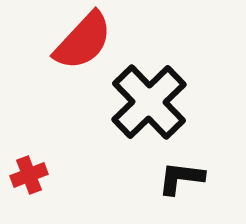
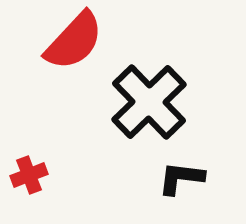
red semicircle: moved 9 px left
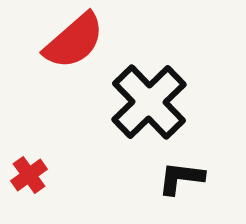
red semicircle: rotated 6 degrees clockwise
red cross: rotated 15 degrees counterclockwise
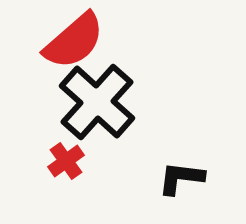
black cross: moved 52 px left; rotated 4 degrees counterclockwise
red cross: moved 37 px right, 14 px up
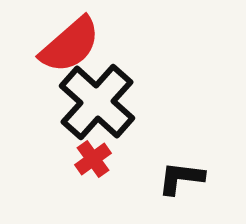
red semicircle: moved 4 px left, 4 px down
red cross: moved 27 px right, 2 px up
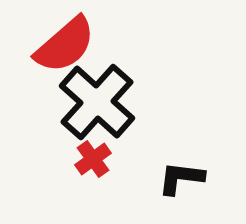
red semicircle: moved 5 px left
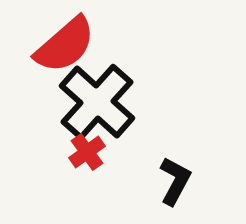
red cross: moved 6 px left, 7 px up
black L-shape: moved 6 px left, 3 px down; rotated 111 degrees clockwise
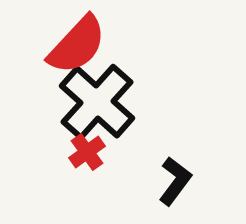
red semicircle: moved 12 px right; rotated 6 degrees counterclockwise
black L-shape: rotated 9 degrees clockwise
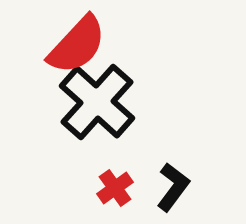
red cross: moved 28 px right, 36 px down
black L-shape: moved 2 px left, 6 px down
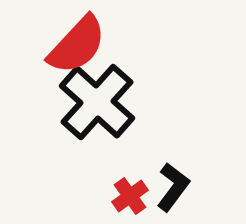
red cross: moved 15 px right, 8 px down
